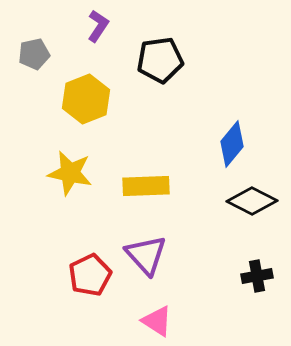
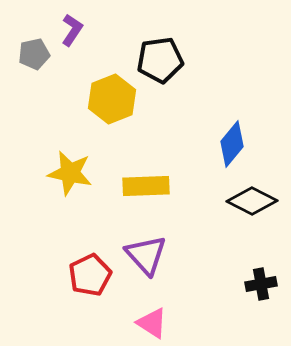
purple L-shape: moved 26 px left, 4 px down
yellow hexagon: moved 26 px right
black cross: moved 4 px right, 8 px down
pink triangle: moved 5 px left, 2 px down
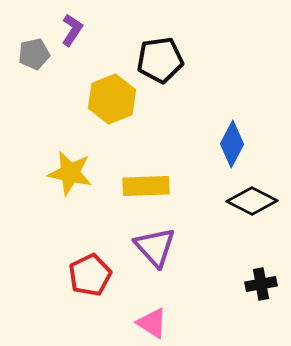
blue diamond: rotated 12 degrees counterclockwise
purple triangle: moved 9 px right, 8 px up
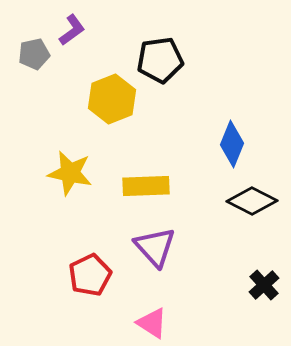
purple L-shape: rotated 20 degrees clockwise
blue diamond: rotated 6 degrees counterclockwise
black cross: moved 3 px right, 1 px down; rotated 32 degrees counterclockwise
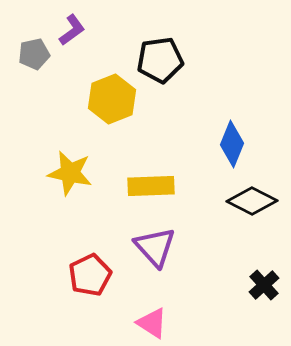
yellow rectangle: moved 5 px right
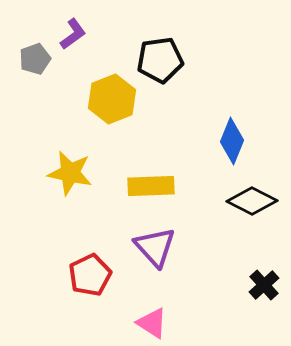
purple L-shape: moved 1 px right, 4 px down
gray pentagon: moved 1 px right, 5 px down; rotated 8 degrees counterclockwise
blue diamond: moved 3 px up
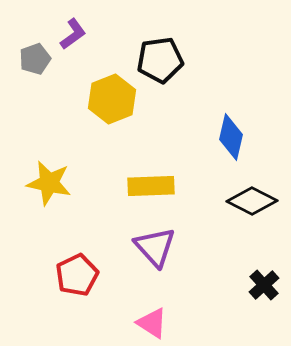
blue diamond: moved 1 px left, 4 px up; rotated 9 degrees counterclockwise
yellow star: moved 21 px left, 10 px down
red pentagon: moved 13 px left
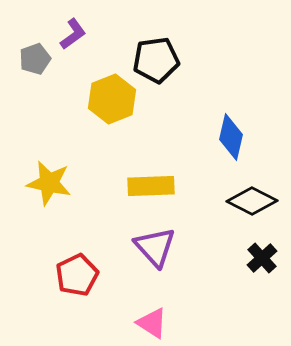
black pentagon: moved 4 px left
black cross: moved 2 px left, 27 px up
